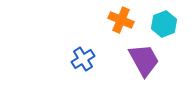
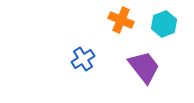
purple trapezoid: moved 7 px down; rotated 9 degrees counterclockwise
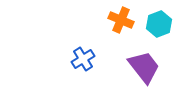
cyan hexagon: moved 5 px left
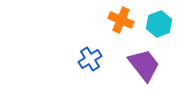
blue cross: moved 7 px right
purple trapezoid: moved 2 px up
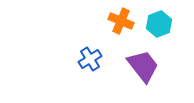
orange cross: moved 1 px down
purple trapezoid: moved 1 px left, 1 px down
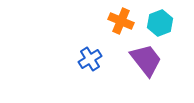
cyan hexagon: moved 1 px right, 1 px up
purple trapezoid: moved 3 px right, 6 px up
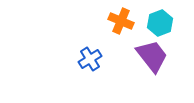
purple trapezoid: moved 6 px right, 4 px up
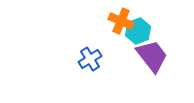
cyan hexagon: moved 22 px left, 8 px down
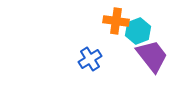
orange cross: moved 5 px left; rotated 15 degrees counterclockwise
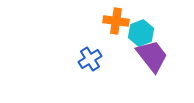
cyan hexagon: moved 3 px right, 2 px down
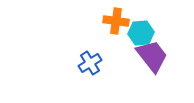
cyan hexagon: rotated 15 degrees clockwise
blue cross: moved 4 px down
